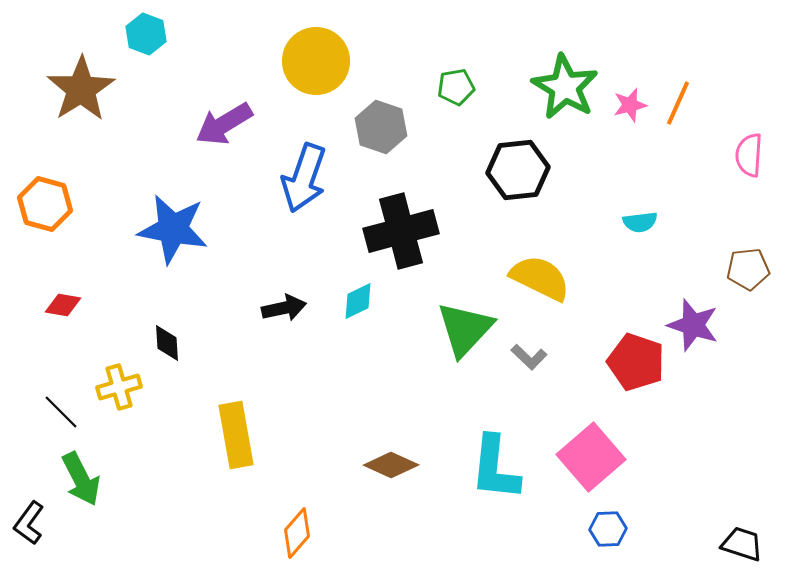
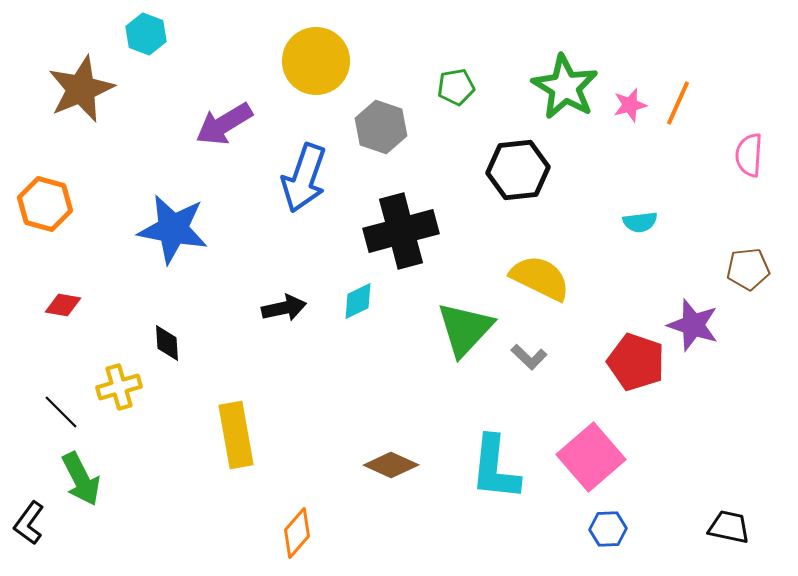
brown star: rotated 10 degrees clockwise
black trapezoid: moved 13 px left, 17 px up; rotated 6 degrees counterclockwise
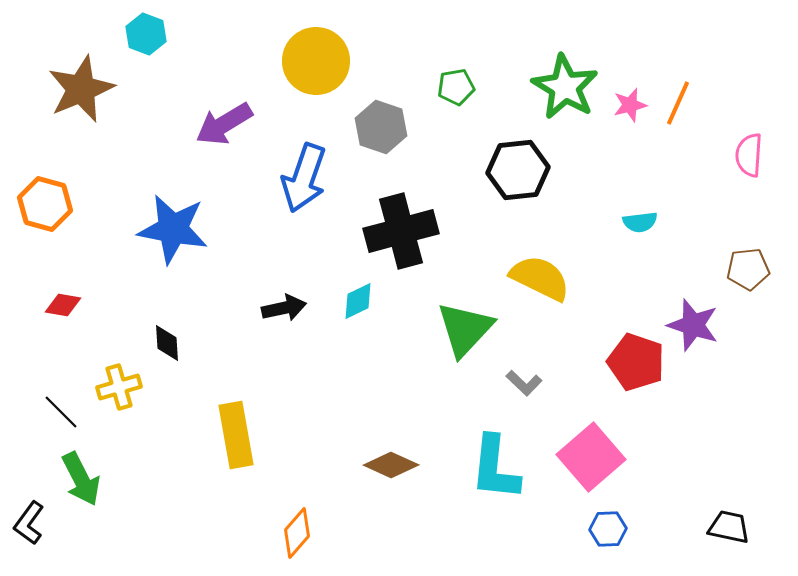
gray L-shape: moved 5 px left, 26 px down
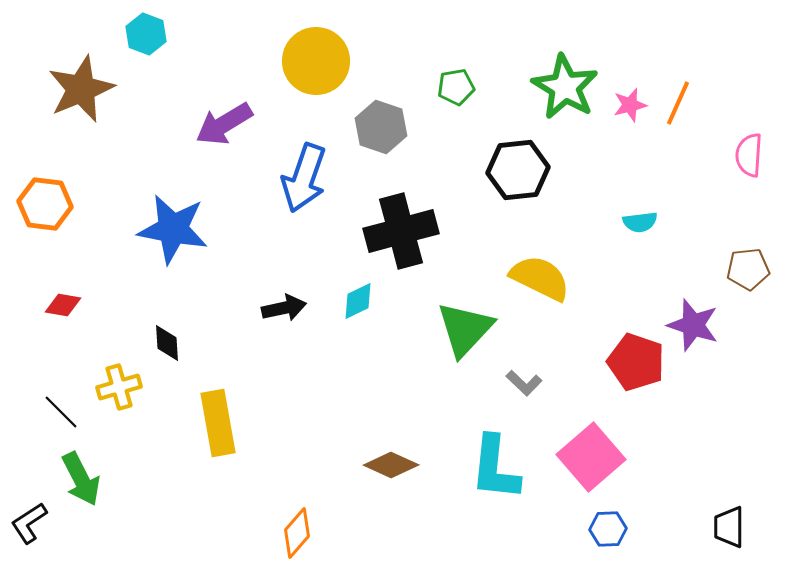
orange hexagon: rotated 8 degrees counterclockwise
yellow rectangle: moved 18 px left, 12 px up
black L-shape: rotated 21 degrees clockwise
black trapezoid: rotated 102 degrees counterclockwise
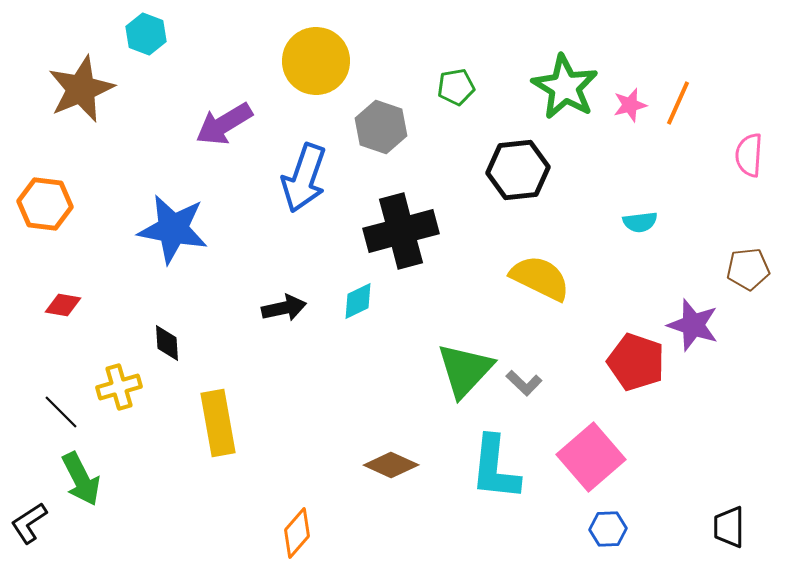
green triangle: moved 41 px down
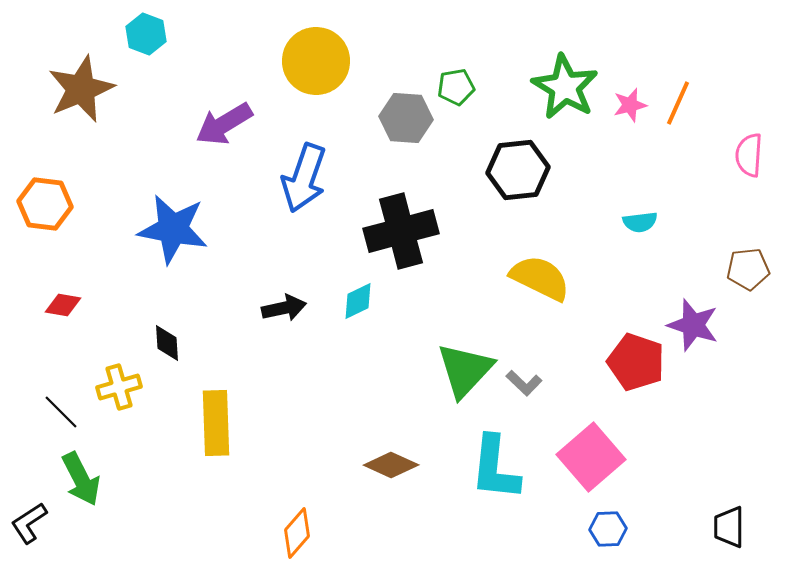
gray hexagon: moved 25 px right, 9 px up; rotated 15 degrees counterclockwise
yellow rectangle: moved 2 px left; rotated 8 degrees clockwise
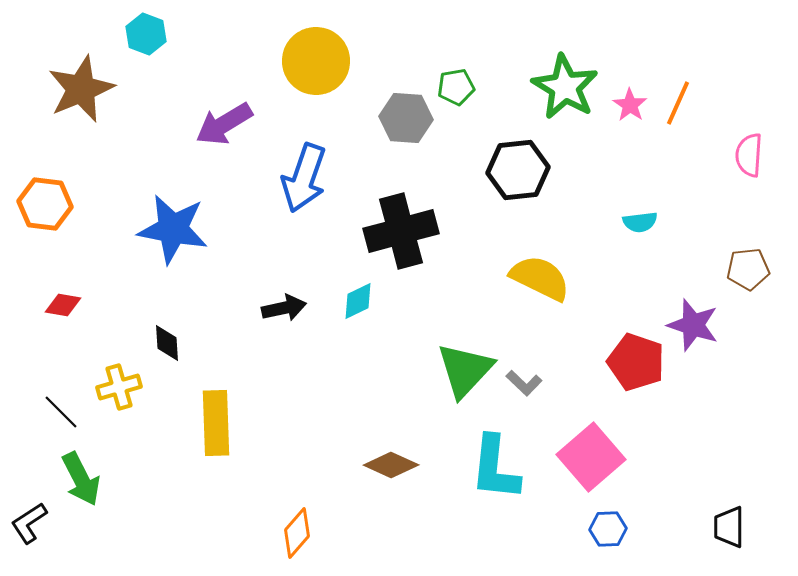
pink star: rotated 24 degrees counterclockwise
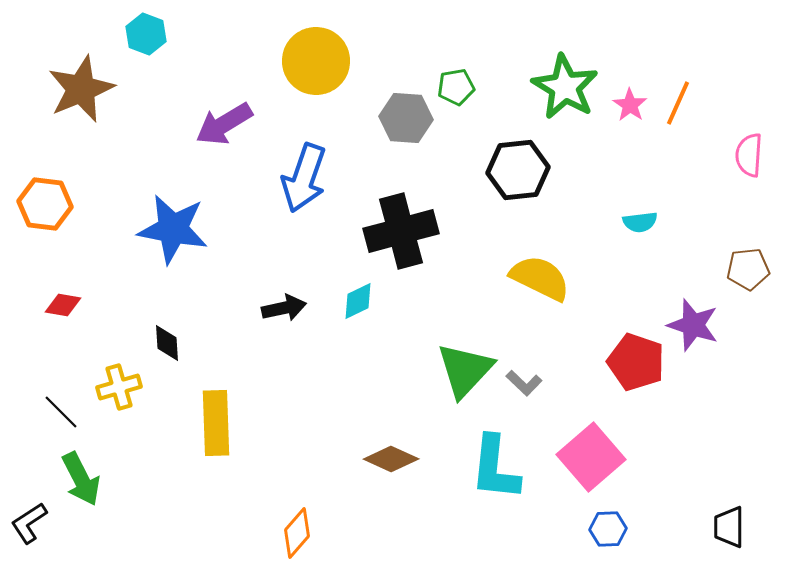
brown diamond: moved 6 px up
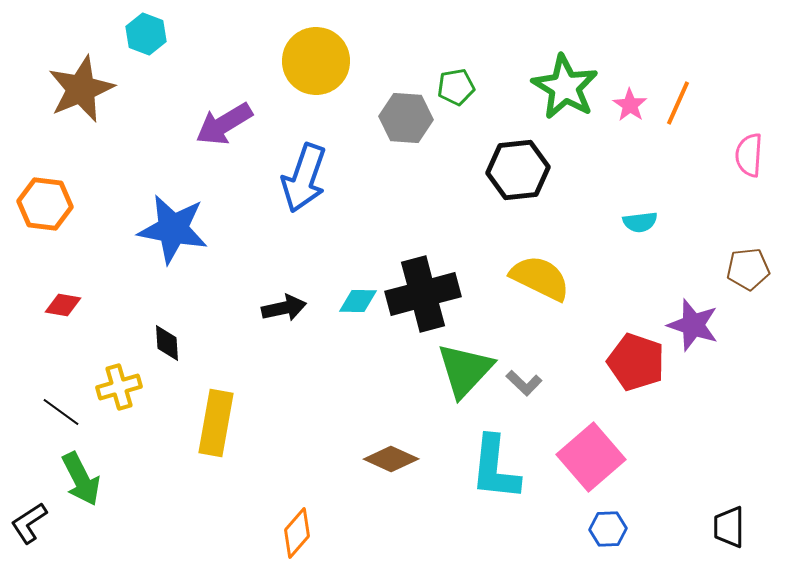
black cross: moved 22 px right, 63 px down
cyan diamond: rotated 27 degrees clockwise
black line: rotated 9 degrees counterclockwise
yellow rectangle: rotated 12 degrees clockwise
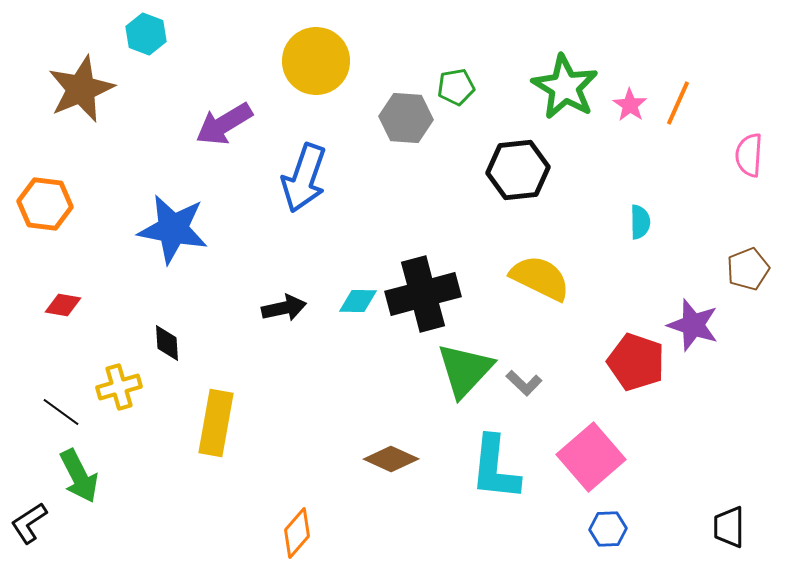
cyan semicircle: rotated 84 degrees counterclockwise
brown pentagon: rotated 15 degrees counterclockwise
green arrow: moved 2 px left, 3 px up
